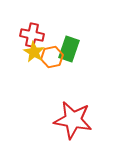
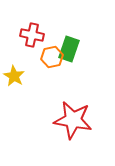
yellow star: moved 20 px left, 24 px down
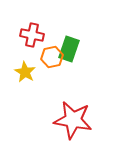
yellow star: moved 11 px right, 4 px up
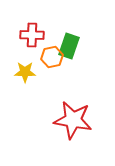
red cross: rotated 10 degrees counterclockwise
green rectangle: moved 3 px up
yellow star: rotated 30 degrees counterclockwise
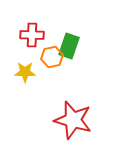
red star: rotated 6 degrees clockwise
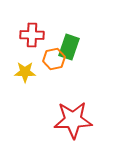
green rectangle: moved 1 px down
orange hexagon: moved 2 px right, 2 px down
red star: rotated 18 degrees counterclockwise
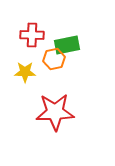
green rectangle: moved 2 px left, 2 px up; rotated 60 degrees clockwise
red star: moved 18 px left, 8 px up
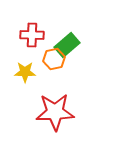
green rectangle: rotated 30 degrees counterclockwise
